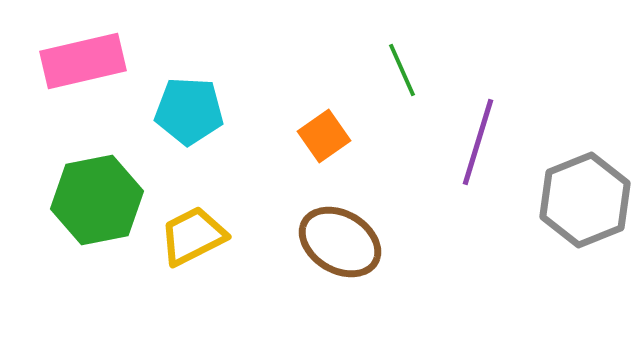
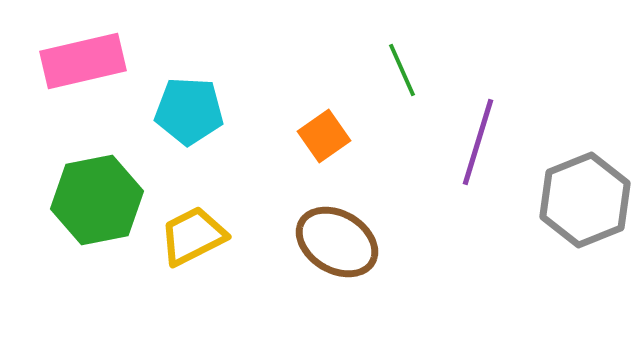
brown ellipse: moved 3 px left
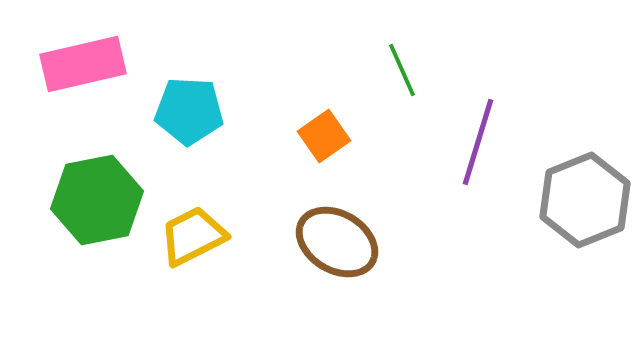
pink rectangle: moved 3 px down
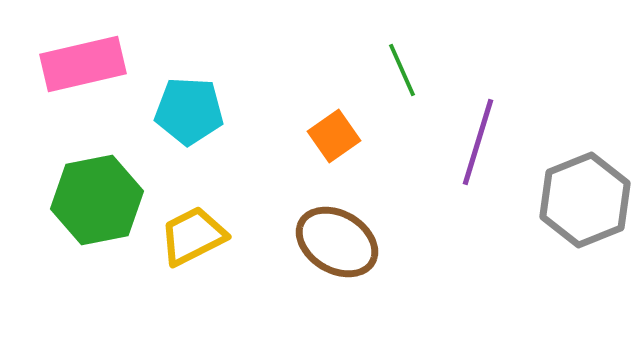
orange square: moved 10 px right
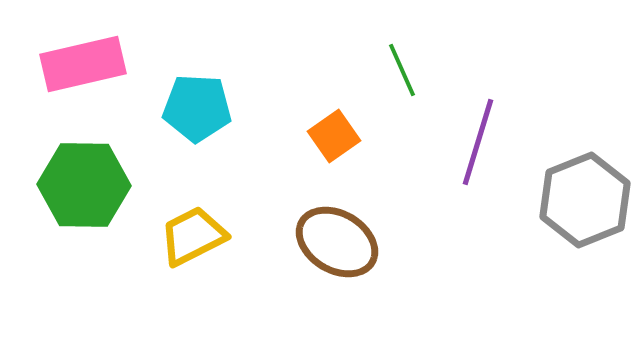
cyan pentagon: moved 8 px right, 3 px up
green hexagon: moved 13 px left, 15 px up; rotated 12 degrees clockwise
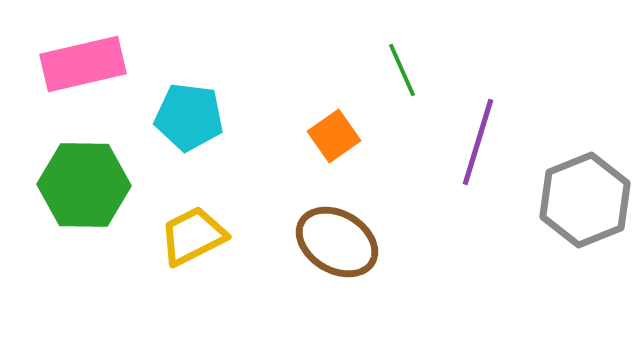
cyan pentagon: moved 8 px left, 9 px down; rotated 4 degrees clockwise
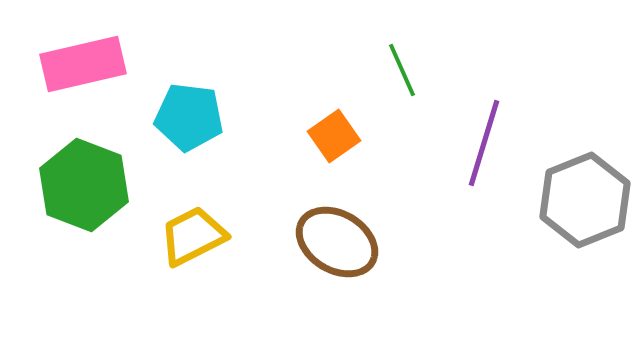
purple line: moved 6 px right, 1 px down
green hexagon: rotated 20 degrees clockwise
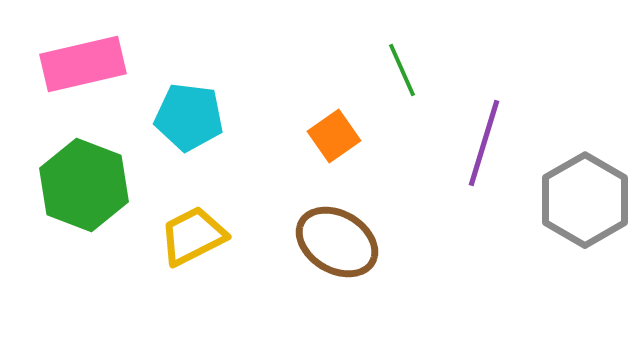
gray hexagon: rotated 8 degrees counterclockwise
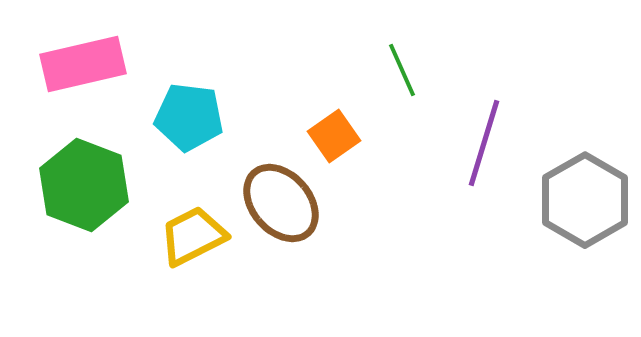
brown ellipse: moved 56 px left, 39 px up; rotated 18 degrees clockwise
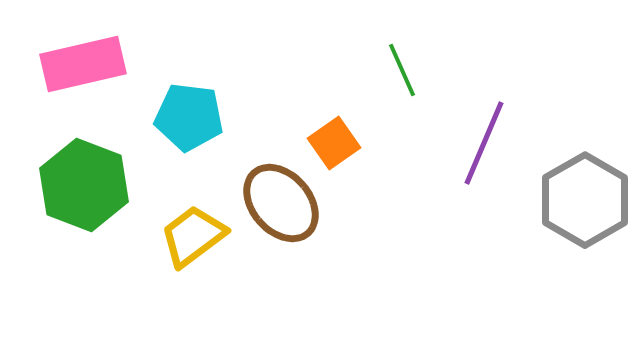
orange square: moved 7 px down
purple line: rotated 6 degrees clockwise
yellow trapezoid: rotated 10 degrees counterclockwise
